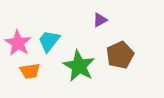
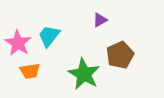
cyan trapezoid: moved 5 px up
green star: moved 5 px right, 8 px down
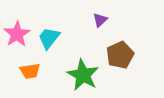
purple triangle: rotated 14 degrees counterclockwise
cyan trapezoid: moved 2 px down
pink star: moved 1 px left, 9 px up; rotated 8 degrees clockwise
green star: moved 1 px left, 1 px down
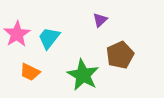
orange trapezoid: moved 1 px down; rotated 35 degrees clockwise
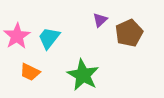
pink star: moved 2 px down
brown pentagon: moved 9 px right, 22 px up
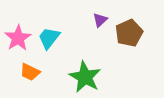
pink star: moved 1 px right, 2 px down
green star: moved 2 px right, 2 px down
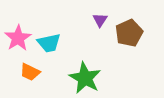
purple triangle: rotated 14 degrees counterclockwise
cyan trapezoid: moved 5 px down; rotated 140 degrees counterclockwise
green star: moved 1 px down
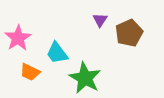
cyan trapezoid: moved 8 px right, 10 px down; rotated 65 degrees clockwise
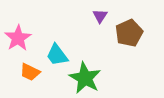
purple triangle: moved 4 px up
cyan trapezoid: moved 2 px down
